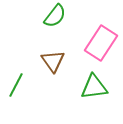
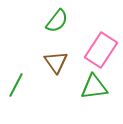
green semicircle: moved 2 px right, 5 px down
pink rectangle: moved 7 px down
brown triangle: moved 3 px right, 1 px down
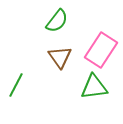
brown triangle: moved 4 px right, 5 px up
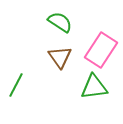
green semicircle: moved 3 px right, 1 px down; rotated 95 degrees counterclockwise
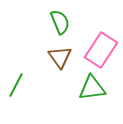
green semicircle: rotated 35 degrees clockwise
green triangle: moved 2 px left, 1 px down
